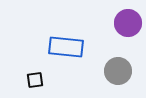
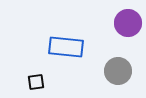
black square: moved 1 px right, 2 px down
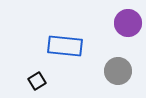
blue rectangle: moved 1 px left, 1 px up
black square: moved 1 px right, 1 px up; rotated 24 degrees counterclockwise
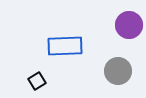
purple circle: moved 1 px right, 2 px down
blue rectangle: rotated 8 degrees counterclockwise
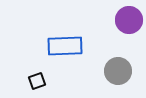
purple circle: moved 5 px up
black square: rotated 12 degrees clockwise
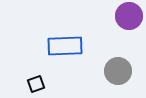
purple circle: moved 4 px up
black square: moved 1 px left, 3 px down
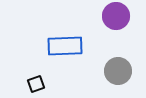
purple circle: moved 13 px left
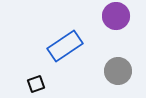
blue rectangle: rotated 32 degrees counterclockwise
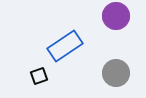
gray circle: moved 2 px left, 2 px down
black square: moved 3 px right, 8 px up
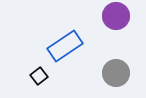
black square: rotated 18 degrees counterclockwise
